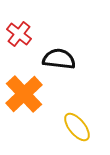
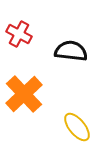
red cross: rotated 10 degrees counterclockwise
black semicircle: moved 12 px right, 8 px up
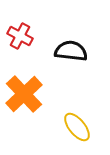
red cross: moved 1 px right, 2 px down
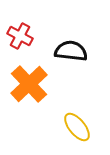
orange cross: moved 5 px right, 10 px up
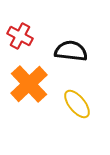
yellow ellipse: moved 23 px up
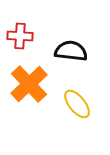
red cross: rotated 25 degrees counterclockwise
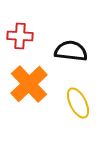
yellow ellipse: moved 1 px right, 1 px up; rotated 12 degrees clockwise
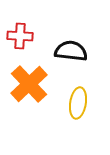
yellow ellipse: rotated 36 degrees clockwise
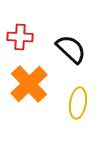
red cross: moved 1 px down
black semicircle: moved 2 px up; rotated 36 degrees clockwise
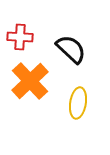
orange cross: moved 1 px right, 3 px up
